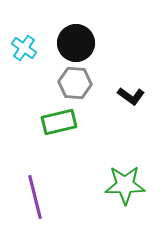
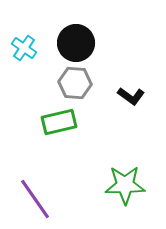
purple line: moved 2 px down; rotated 21 degrees counterclockwise
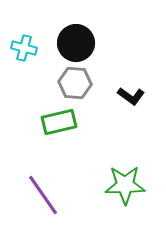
cyan cross: rotated 20 degrees counterclockwise
purple line: moved 8 px right, 4 px up
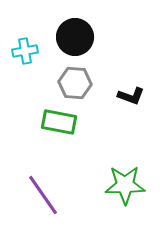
black circle: moved 1 px left, 6 px up
cyan cross: moved 1 px right, 3 px down; rotated 25 degrees counterclockwise
black L-shape: rotated 16 degrees counterclockwise
green rectangle: rotated 24 degrees clockwise
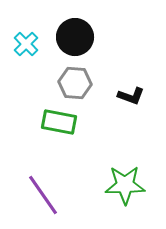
cyan cross: moved 1 px right, 7 px up; rotated 35 degrees counterclockwise
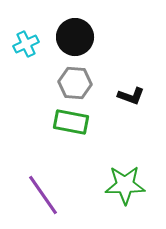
cyan cross: rotated 20 degrees clockwise
green rectangle: moved 12 px right
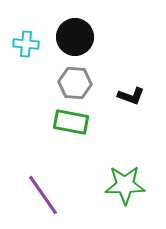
cyan cross: rotated 30 degrees clockwise
